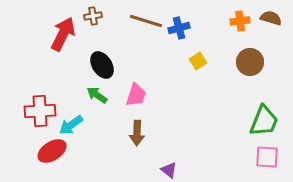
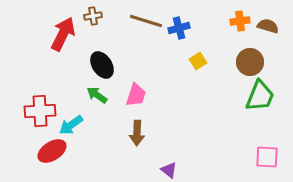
brown semicircle: moved 3 px left, 8 px down
green trapezoid: moved 4 px left, 25 px up
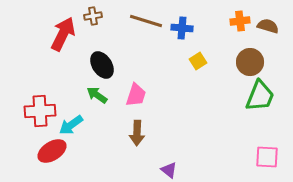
blue cross: moved 3 px right; rotated 20 degrees clockwise
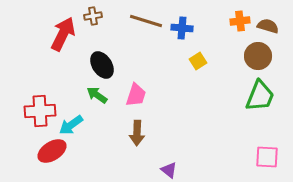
brown circle: moved 8 px right, 6 px up
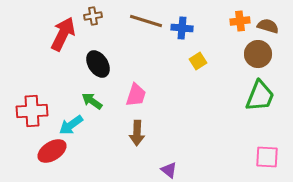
brown circle: moved 2 px up
black ellipse: moved 4 px left, 1 px up
green arrow: moved 5 px left, 6 px down
red cross: moved 8 px left
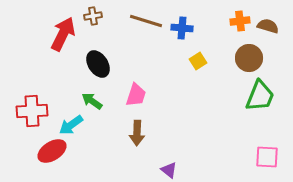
brown circle: moved 9 px left, 4 px down
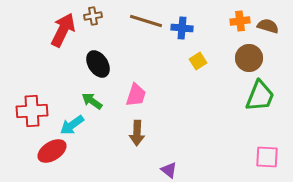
red arrow: moved 4 px up
cyan arrow: moved 1 px right
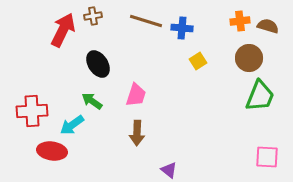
red ellipse: rotated 40 degrees clockwise
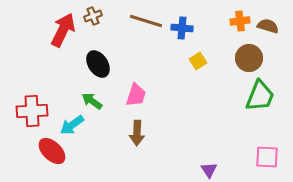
brown cross: rotated 12 degrees counterclockwise
red ellipse: rotated 36 degrees clockwise
purple triangle: moved 40 px right; rotated 18 degrees clockwise
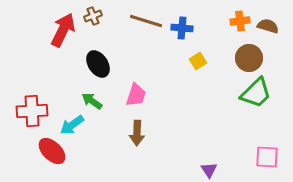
green trapezoid: moved 4 px left, 3 px up; rotated 24 degrees clockwise
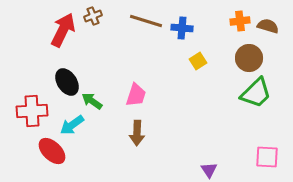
black ellipse: moved 31 px left, 18 px down
